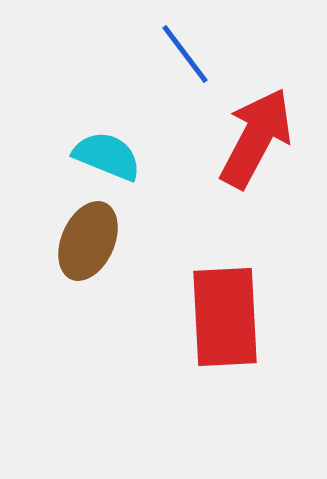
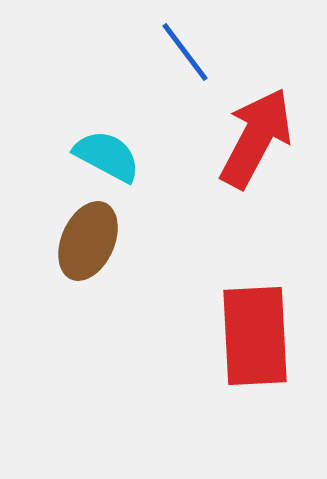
blue line: moved 2 px up
cyan semicircle: rotated 6 degrees clockwise
red rectangle: moved 30 px right, 19 px down
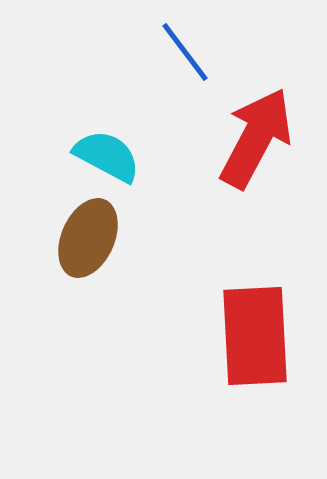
brown ellipse: moved 3 px up
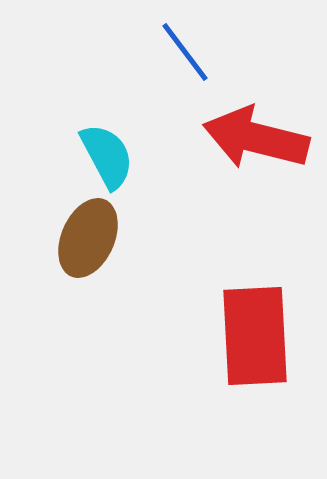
red arrow: rotated 104 degrees counterclockwise
cyan semicircle: rotated 34 degrees clockwise
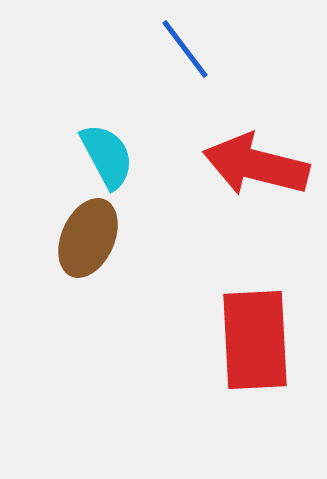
blue line: moved 3 px up
red arrow: moved 27 px down
red rectangle: moved 4 px down
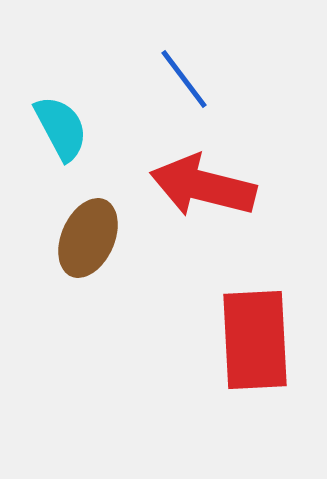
blue line: moved 1 px left, 30 px down
cyan semicircle: moved 46 px left, 28 px up
red arrow: moved 53 px left, 21 px down
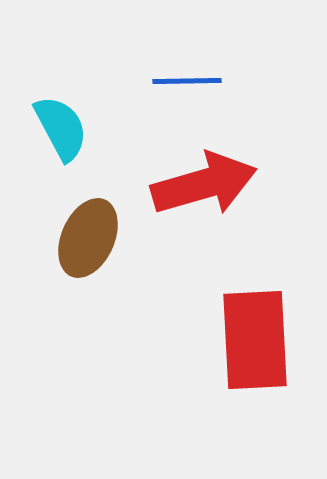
blue line: moved 3 px right, 2 px down; rotated 54 degrees counterclockwise
red arrow: moved 1 px right, 2 px up; rotated 150 degrees clockwise
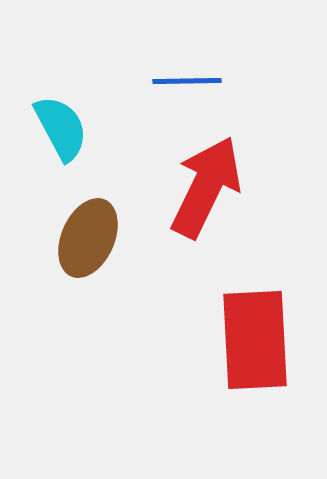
red arrow: moved 2 px right, 3 px down; rotated 48 degrees counterclockwise
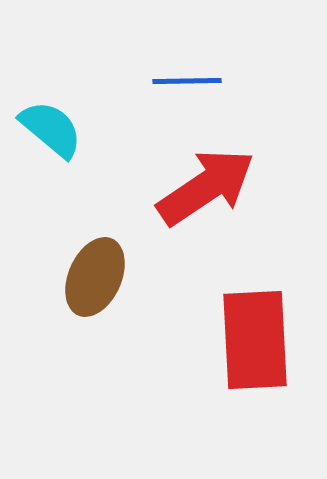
cyan semicircle: moved 10 px left, 1 px down; rotated 22 degrees counterclockwise
red arrow: rotated 30 degrees clockwise
brown ellipse: moved 7 px right, 39 px down
